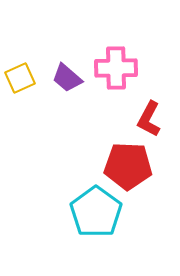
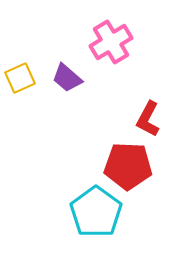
pink cross: moved 5 px left, 26 px up; rotated 30 degrees counterclockwise
red L-shape: moved 1 px left
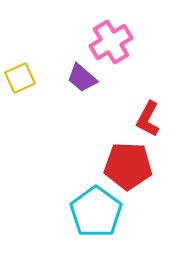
purple trapezoid: moved 15 px right
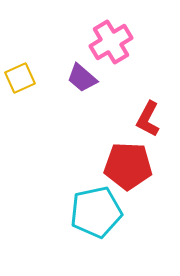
cyan pentagon: rotated 24 degrees clockwise
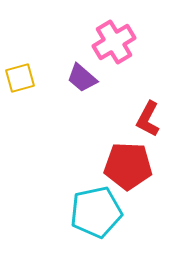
pink cross: moved 3 px right
yellow square: rotated 8 degrees clockwise
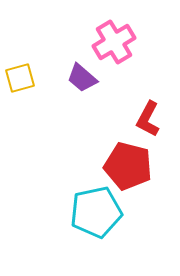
red pentagon: rotated 12 degrees clockwise
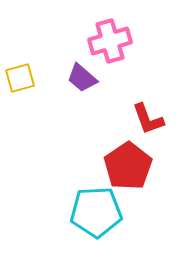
pink cross: moved 4 px left, 1 px up; rotated 15 degrees clockwise
red L-shape: rotated 48 degrees counterclockwise
red pentagon: rotated 24 degrees clockwise
cyan pentagon: rotated 9 degrees clockwise
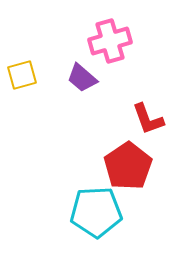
yellow square: moved 2 px right, 3 px up
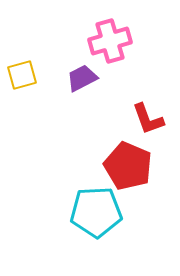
purple trapezoid: rotated 112 degrees clockwise
red pentagon: rotated 15 degrees counterclockwise
